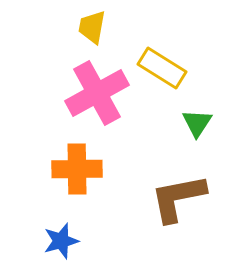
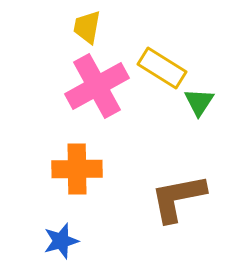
yellow trapezoid: moved 5 px left
pink cross: moved 7 px up
green triangle: moved 2 px right, 21 px up
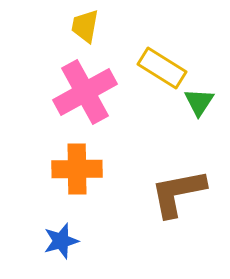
yellow trapezoid: moved 2 px left, 1 px up
pink cross: moved 12 px left, 6 px down
brown L-shape: moved 5 px up
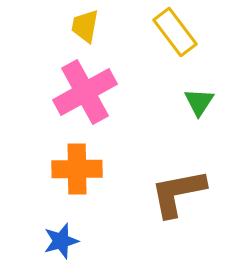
yellow rectangle: moved 13 px right, 36 px up; rotated 21 degrees clockwise
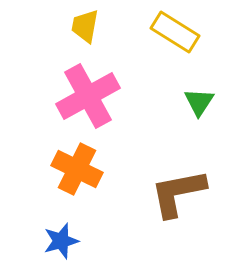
yellow rectangle: rotated 21 degrees counterclockwise
pink cross: moved 3 px right, 4 px down
orange cross: rotated 27 degrees clockwise
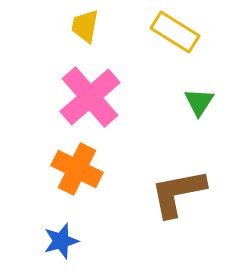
pink cross: moved 2 px right, 1 px down; rotated 12 degrees counterclockwise
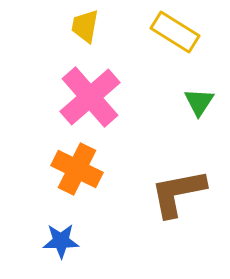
blue star: rotated 15 degrees clockwise
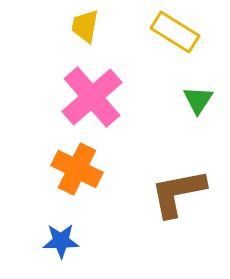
pink cross: moved 2 px right
green triangle: moved 1 px left, 2 px up
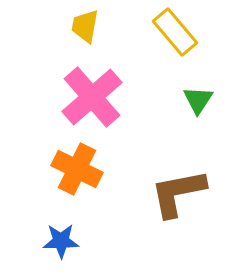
yellow rectangle: rotated 18 degrees clockwise
